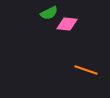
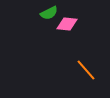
orange line: rotated 30 degrees clockwise
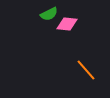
green semicircle: moved 1 px down
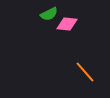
orange line: moved 1 px left, 2 px down
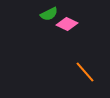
pink diamond: rotated 20 degrees clockwise
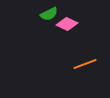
orange line: moved 8 px up; rotated 70 degrees counterclockwise
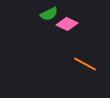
orange line: rotated 50 degrees clockwise
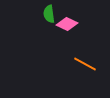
green semicircle: rotated 108 degrees clockwise
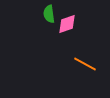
pink diamond: rotated 45 degrees counterclockwise
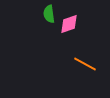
pink diamond: moved 2 px right
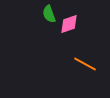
green semicircle: rotated 12 degrees counterclockwise
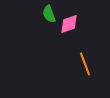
orange line: rotated 40 degrees clockwise
